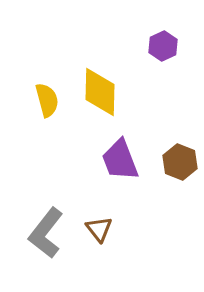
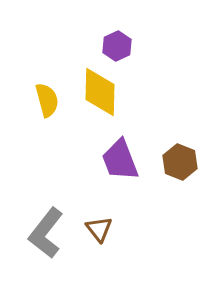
purple hexagon: moved 46 px left
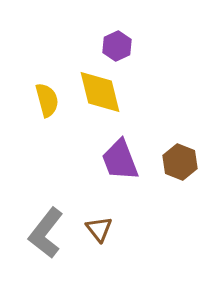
yellow diamond: rotated 15 degrees counterclockwise
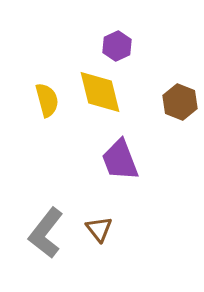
brown hexagon: moved 60 px up
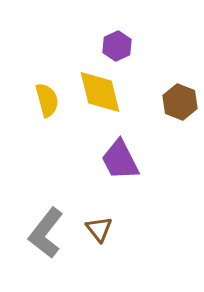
purple trapezoid: rotated 6 degrees counterclockwise
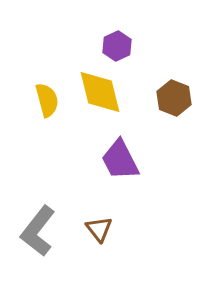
brown hexagon: moved 6 px left, 4 px up
gray L-shape: moved 8 px left, 2 px up
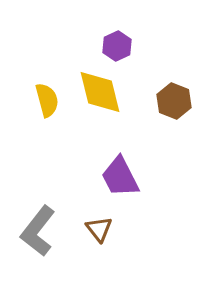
brown hexagon: moved 3 px down
purple trapezoid: moved 17 px down
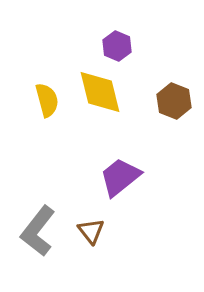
purple hexagon: rotated 12 degrees counterclockwise
purple trapezoid: rotated 78 degrees clockwise
brown triangle: moved 8 px left, 2 px down
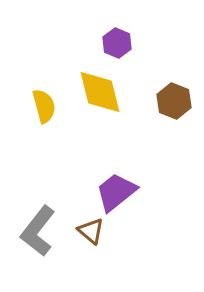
purple hexagon: moved 3 px up
yellow semicircle: moved 3 px left, 6 px down
purple trapezoid: moved 4 px left, 15 px down
brown triangle: rotated 12 degrees counterclockwise
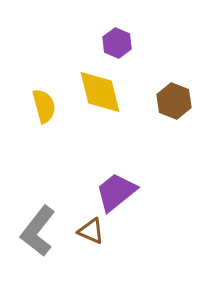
brown triangle: rotated 16 degrees counterclockwise
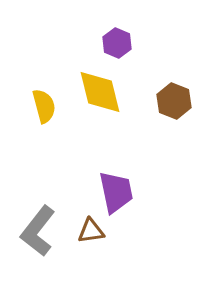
purple trapezoid: rotated 117 degrees clockwise
brown triangle: rotated 32 degrees counterclockwise
